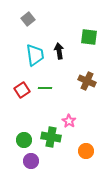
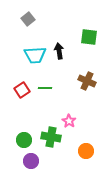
cyan trapezoid: rotated 95 degrees clockwise
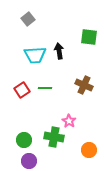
brown cross: moved 3 px left, 4 px down
green cross: moved 3 px right
orange circle: moved 3 px right, 1 px up
purple circle: moved 2 px left
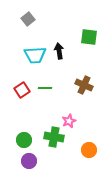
pink star: rotated 16 degrees clockwise
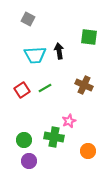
gray square: rotated 24 degrees counterclockwise
green line: rotated 32 degrees counterclockwise
orange circle: moved 1 px left, 1 px down
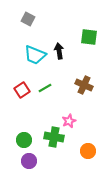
cyan trapezoid: rotated 25 degrees clockwise
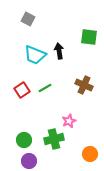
green cross: moved 2 px down; rotated 24 degrees counterclockwise
orange circle: moved 2 px right, 3 px down
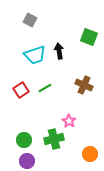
gray square: moved 2 px right, 1 px down
green square: rotated 12 degrees clockwise
cyan trapezoid: rotated 40 degrees counterclockwise
red square: moved 1 px left
pink star: rotated 16 degrees counterclockwise
purple circle: moved 2 px left
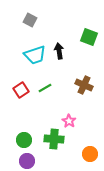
green cross: rotated 18 degrees clockwise
